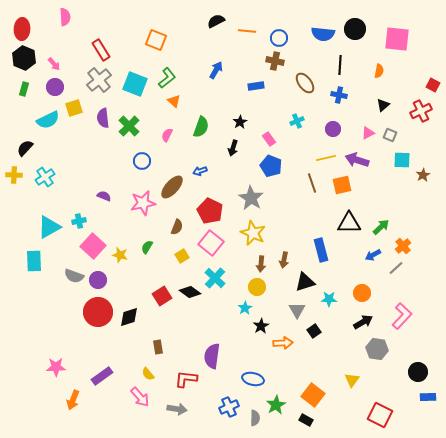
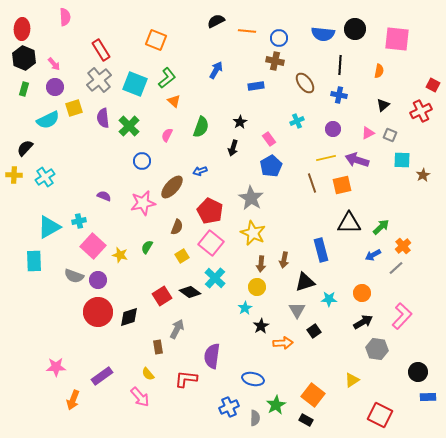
blue pentagon at (271, 166): rotated 20 degrees clockwise
yellow triangle at (352, 380): rotated 21 degrees clockwise
gray arrow at (177, 409): moved 80 px up; rotated 72 degrees counterclockwise
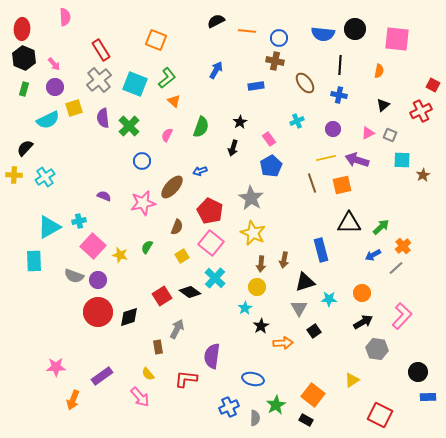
gray triangle at (297, 310): moved 2 px right, 2 px up
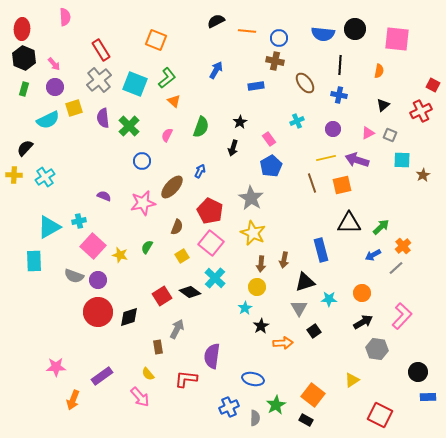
blue arrow at (200, 171): rotated 136 degrees clockwise
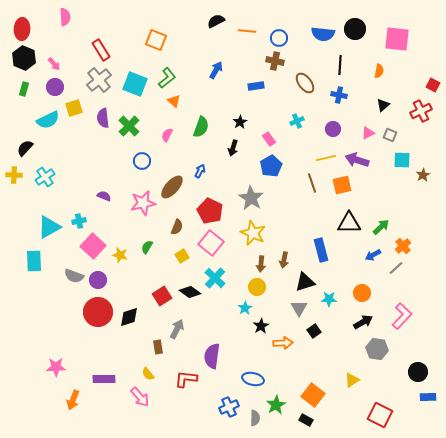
purple rectangle at (102, 376): moved 2 px right, 3 px down; rotated 35 degrees clockwise
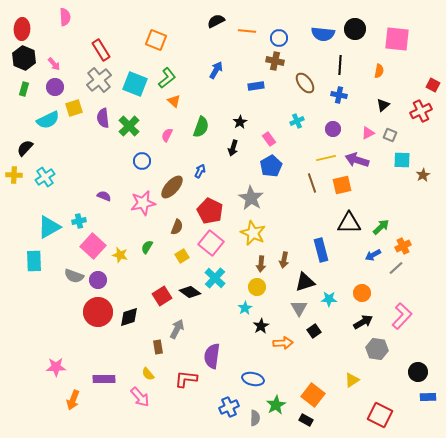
orange cross at (403, 246): rotated 14 degrees clockwise
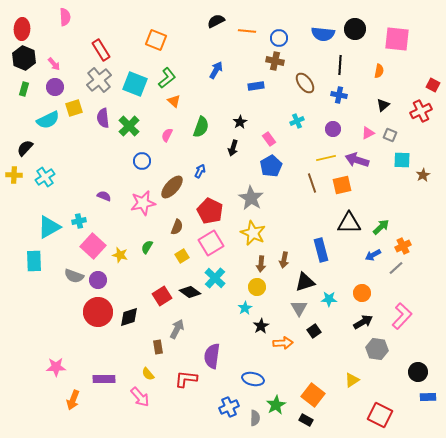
pink square at (211, 243): rotated 20 degrees clockwise
